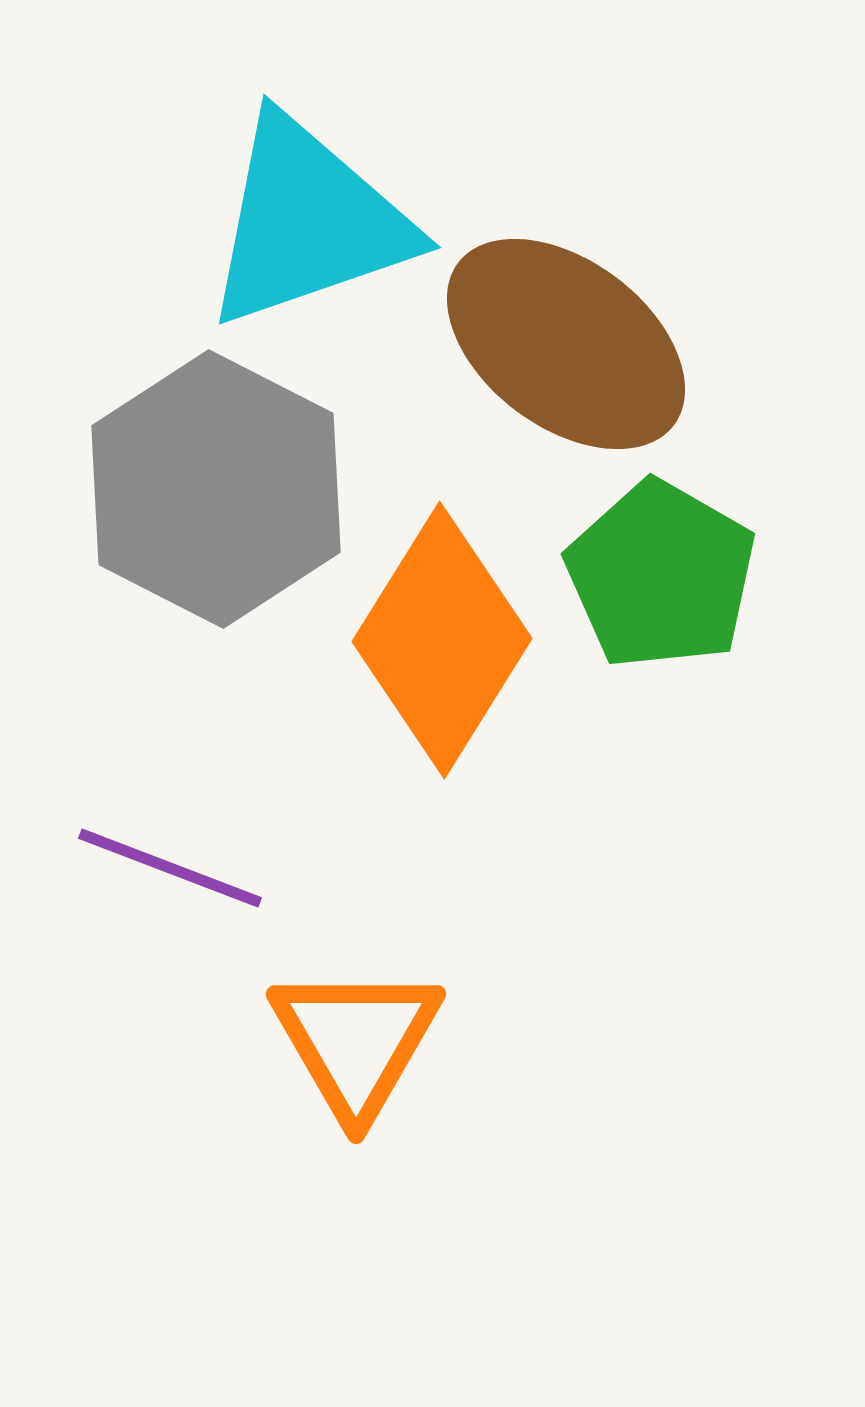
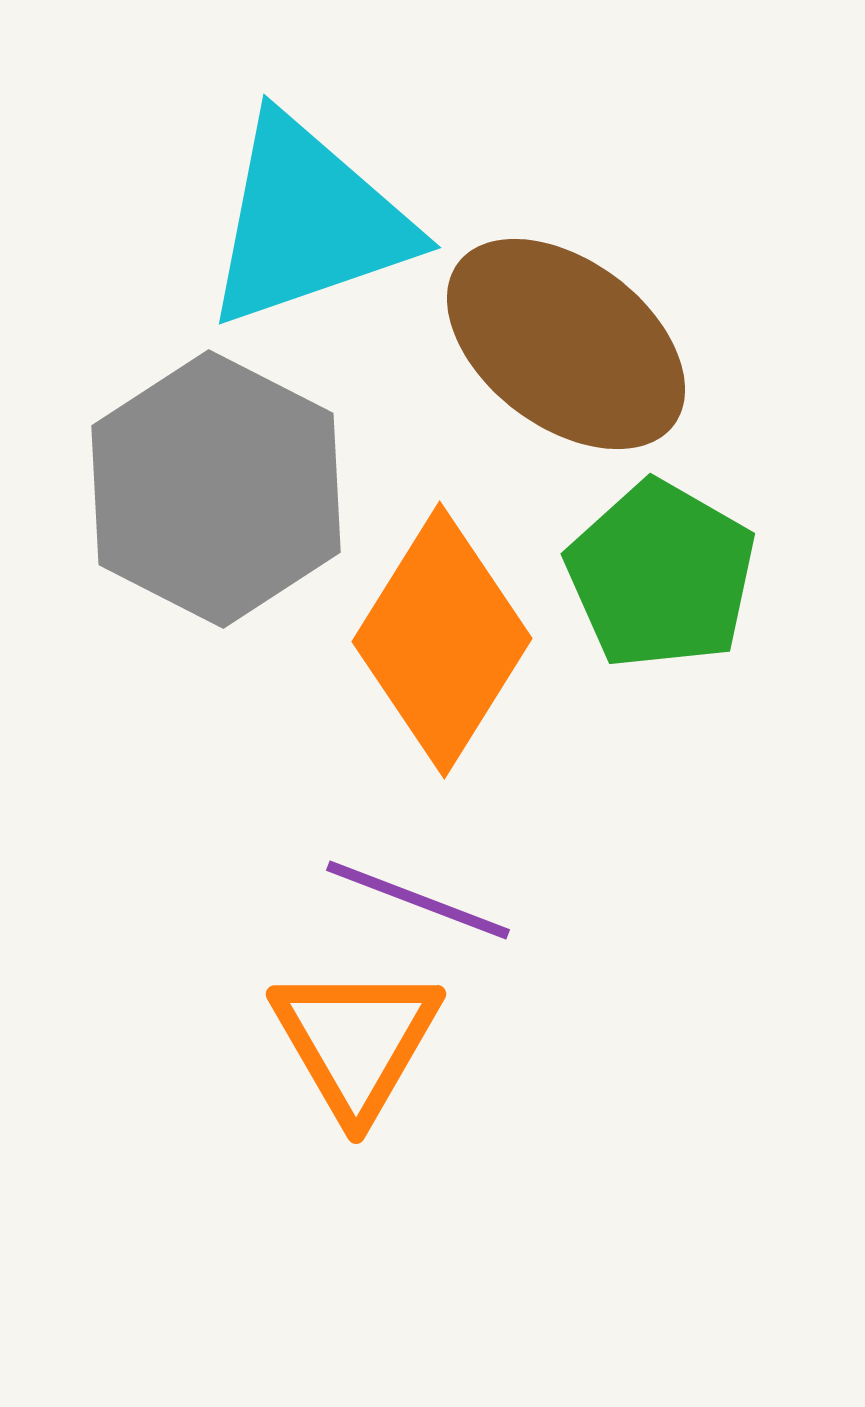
purple line: moved 248 px right, 32 px down
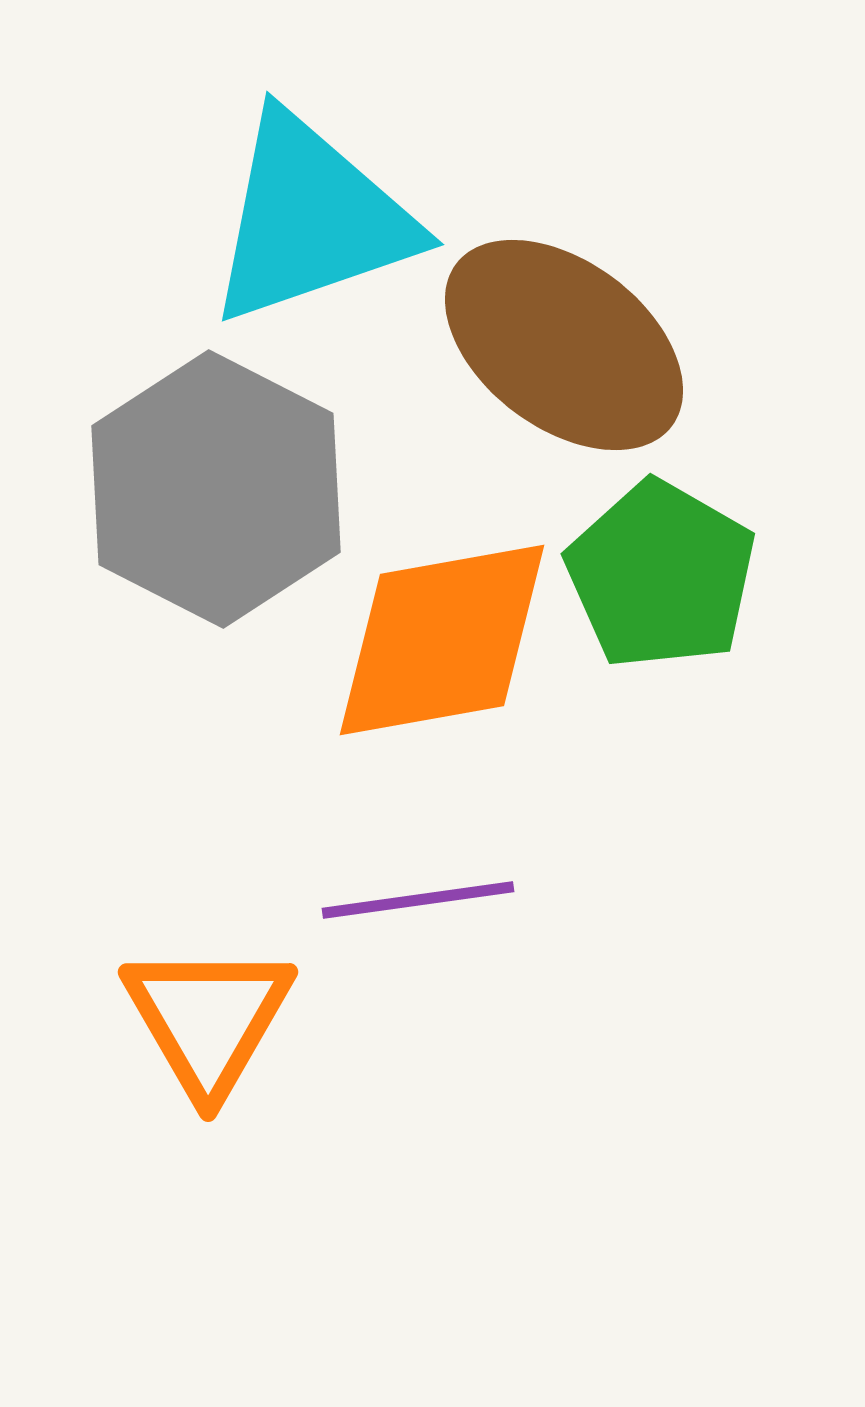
cyan triangle: moved 3 px right, 3 px up
brown ellipse: moved 2 px left, 1 px down
orange diamond: rotated 48 degrees clockwise
purple line: rotated 29 degrees counterclockwise
orange triangle: moved 148 px left, 22 px up
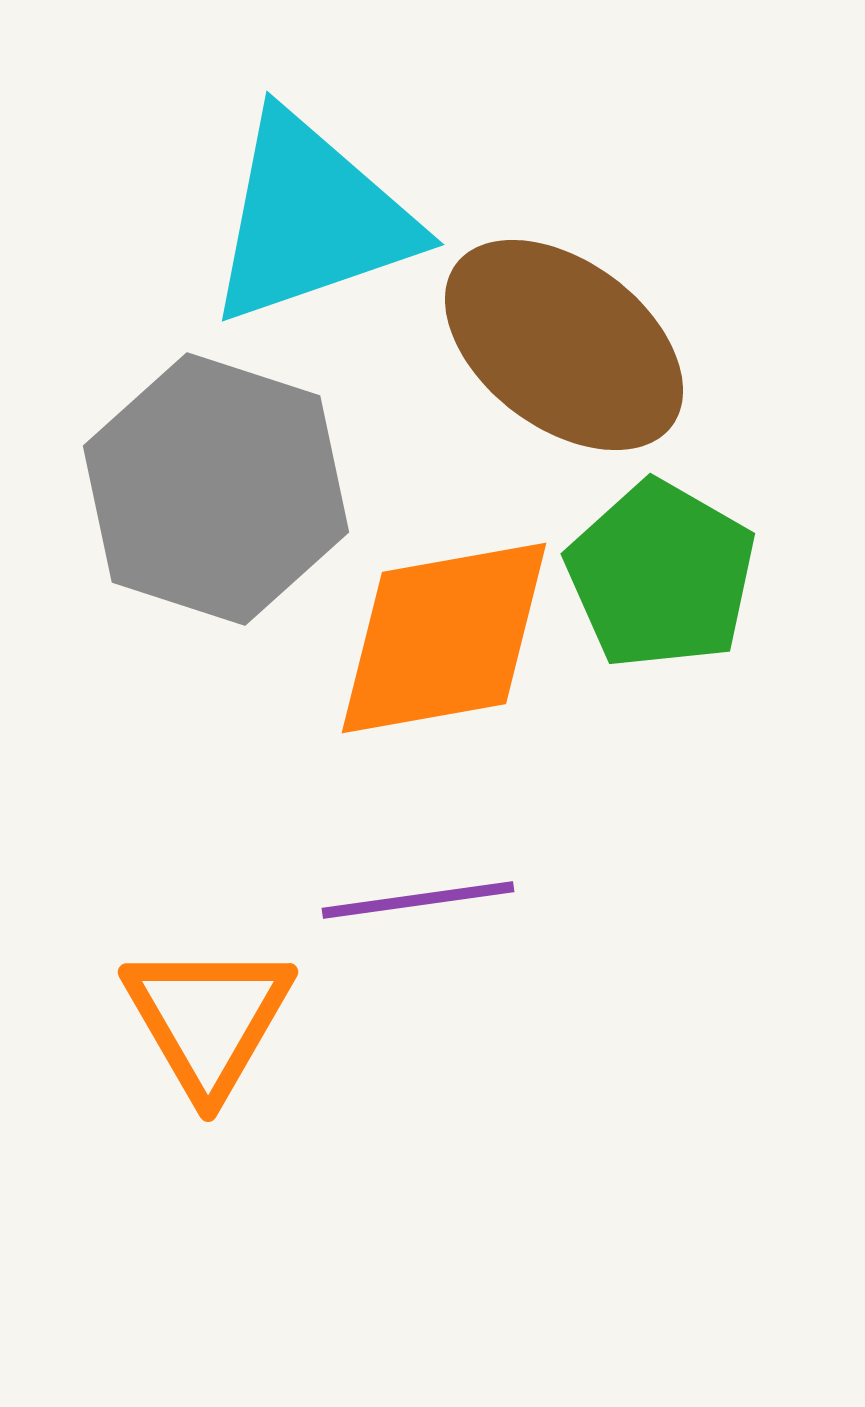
gray hexagon: rotated 9 degrees counterclockwise
orange diamond: moved 2 px right, 2 px up
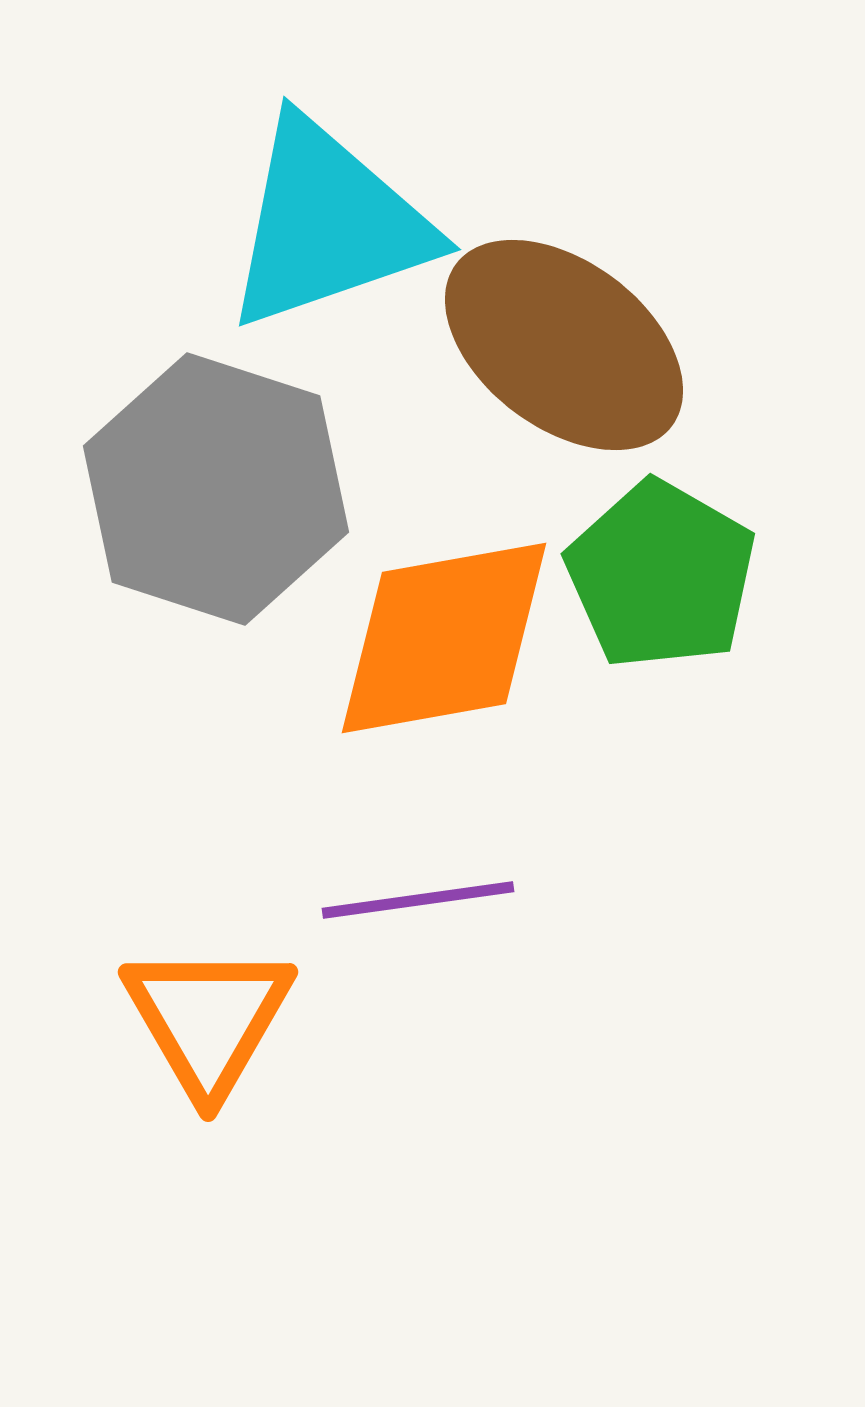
cyan triangle: moved 17 px right, 5 px down
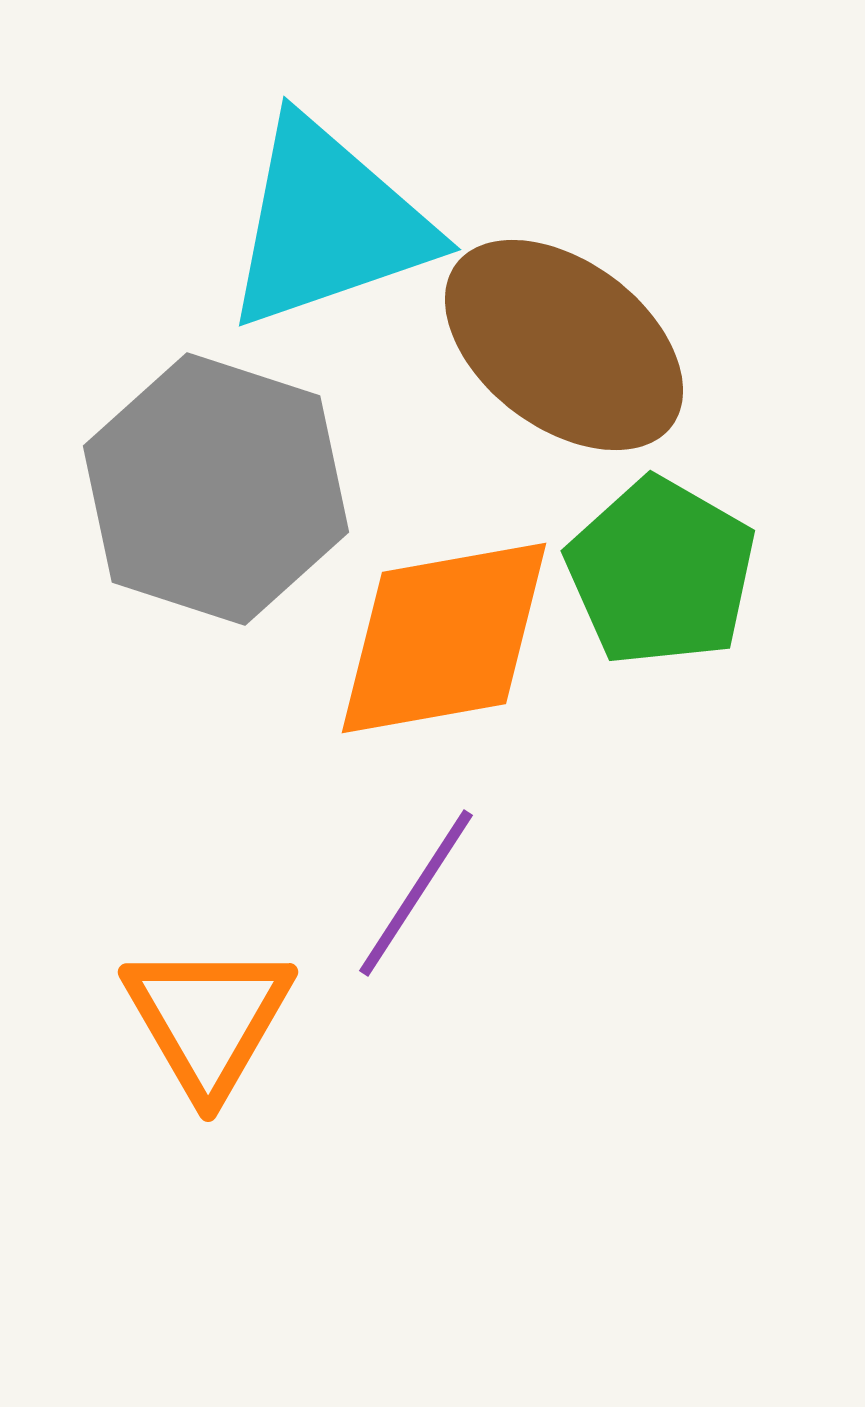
green pentagon: moved 3 px up
purple line: moved 2 px left, 7 px up; rotated 49 degrees counterclockwise
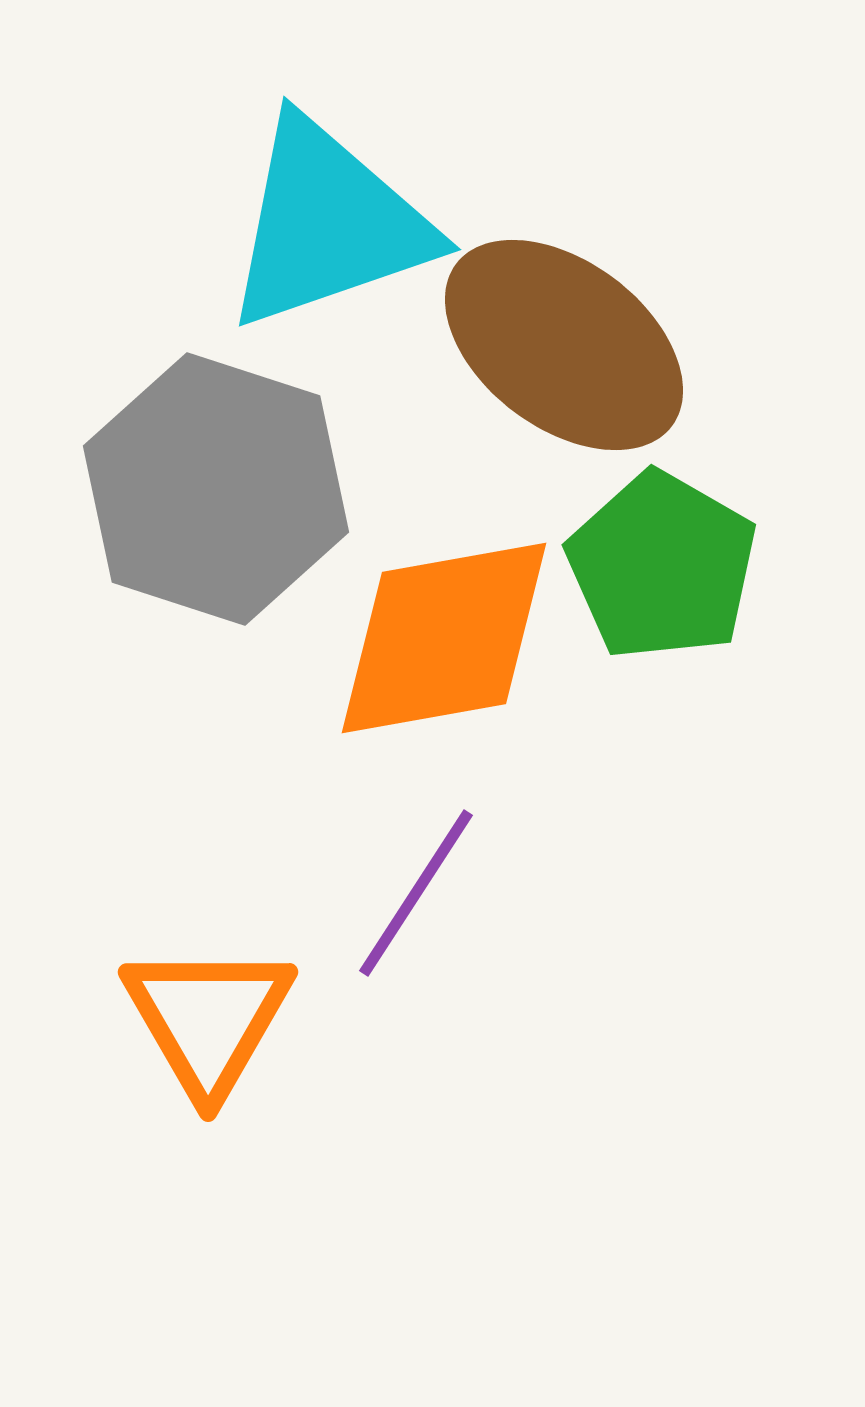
green pentagon: moved 1 px right, 6 px up
